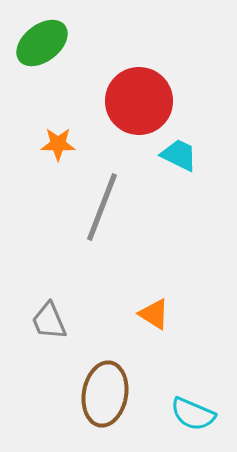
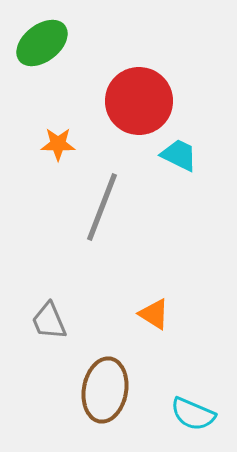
brown ellipse: moved 4 px up
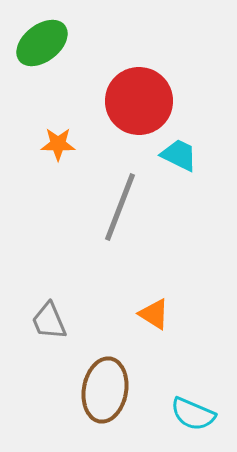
gray line: moved 18 px right
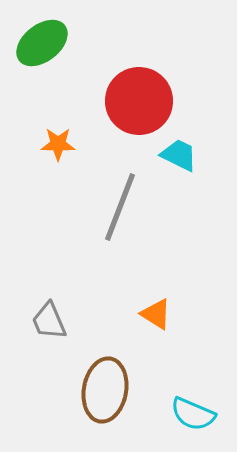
orange triangle: moved 2 px right
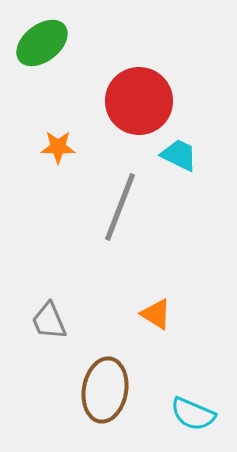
orange star: moved 3 px down
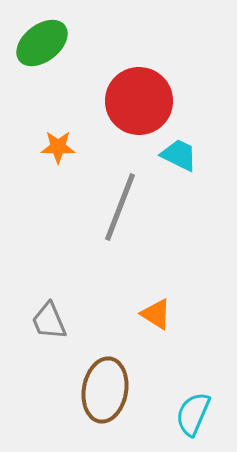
cyan semicircle: rotated 90 degrees clockwise
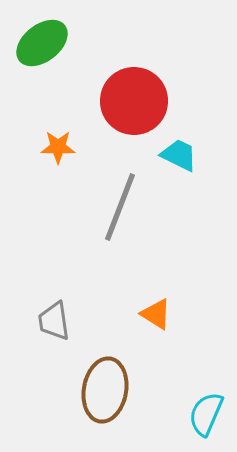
red circle: moved 5 px left
gray trapezoid: moved 5 px right; rotated 15 degrees clockwise
cyan semicircle: moved 13 px right
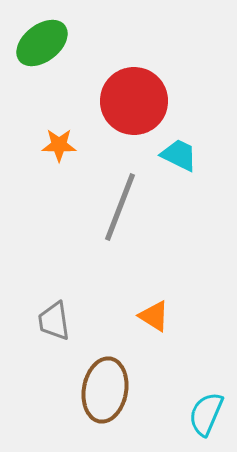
orange star: moved 1 px right, 2 px up
orange triangle: moved 2 px left, 2 px down
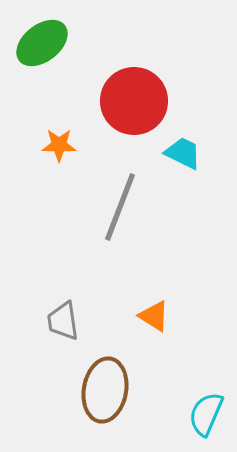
cyan trapezoid: moved 4 px right, 2 px up
gray trapezoid: moved 9 px right
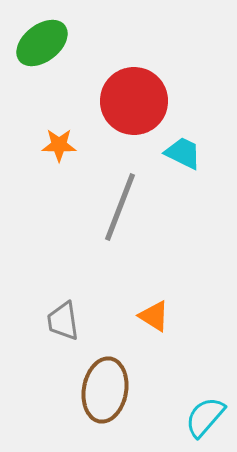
cyan semicircle: moved 1 px left, 3 px down; rotated 18 degrees clockwise
